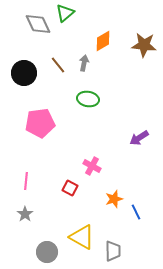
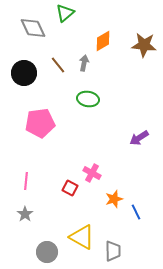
gray diamond: moved 5 px left, 4 px down
pink cross: moved 7 px down
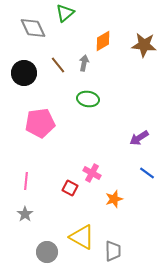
blue line: moved 11 px right, 39 px up; rotated 28 degrees counterclockwise
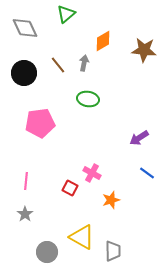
green triangle: moved 1 px right, 1 px down
gray diamond: moved 8 px left
brown star: moved 5 px down
orange star: moved 3 px left, 1 px down
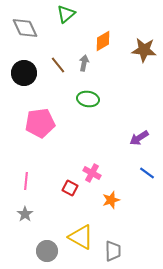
yellow triangle: moved 1 px left
gray circle: moved 1 px up
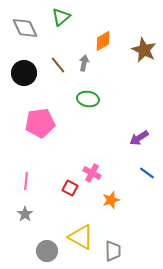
green triangle: moved 5 px left, 3 px down
brown star: rotated 20 degrees clockwise
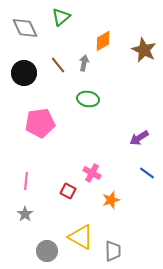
red square: moved 2 px left, 3 px down
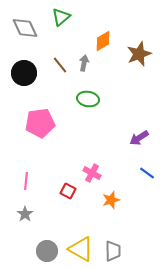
brown star: moved 5 px left, 4 px down; rotated 25 degrees clockwise
brown line: moved 2 px right
yellow triangle: moved 12 px down
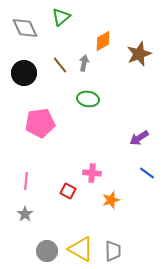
pink cross: rotated 24 degrees counterclockwise
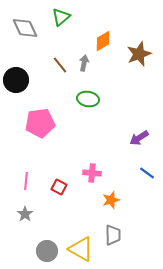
black circle: moved 8 px left, 7 px down
red square: moved 9 px left, 4 px up
gray trapezoid: moved 16 px up
